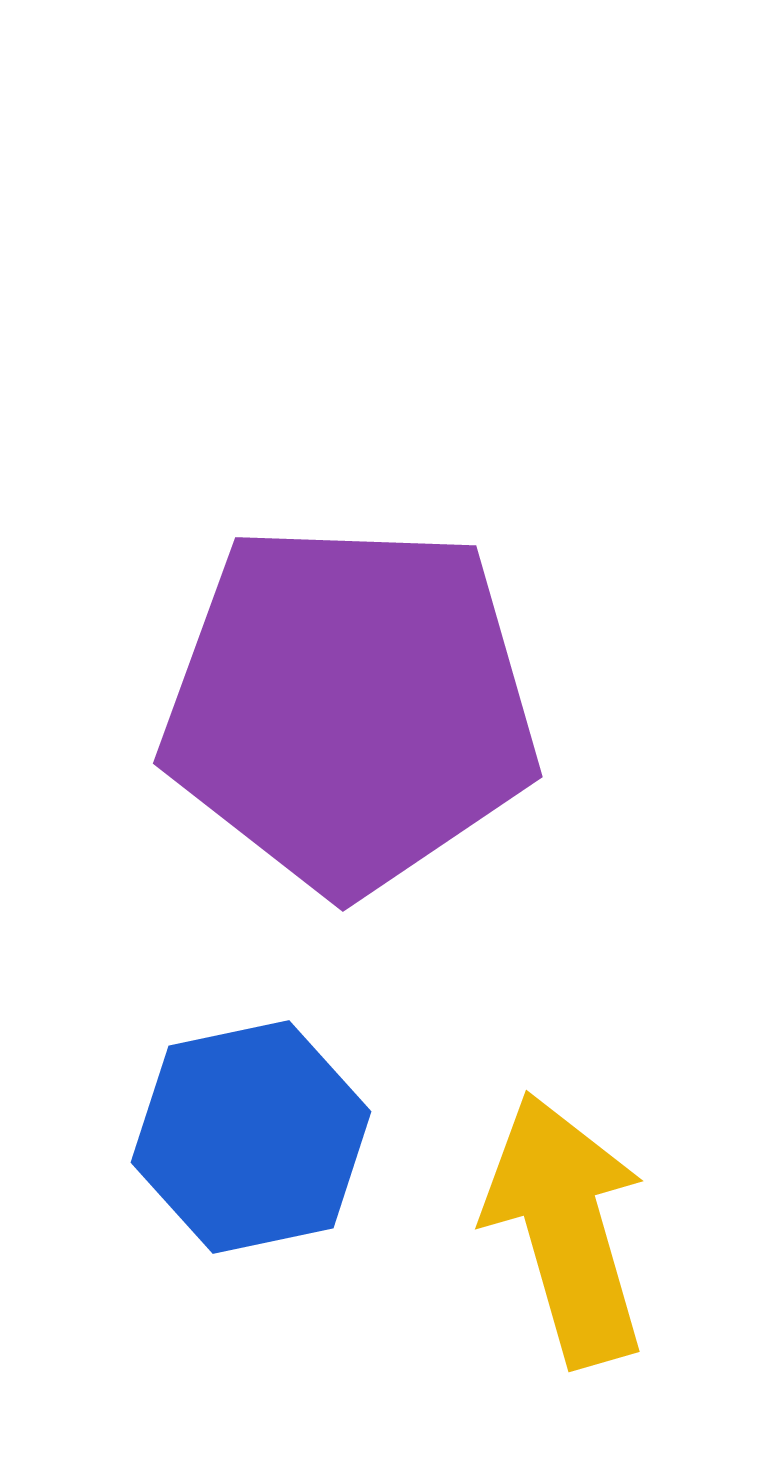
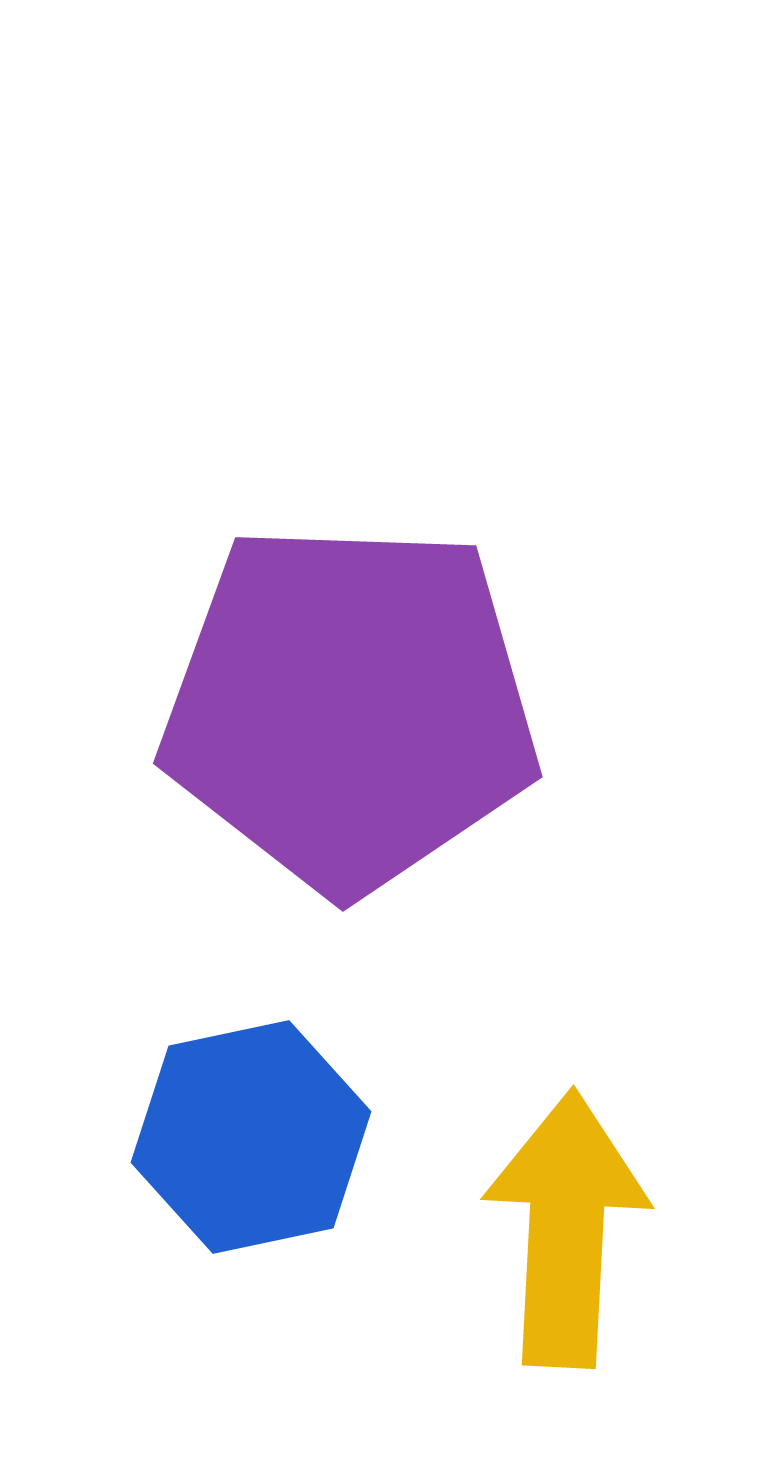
yellow arrow: rotated 19 degrees clockwise
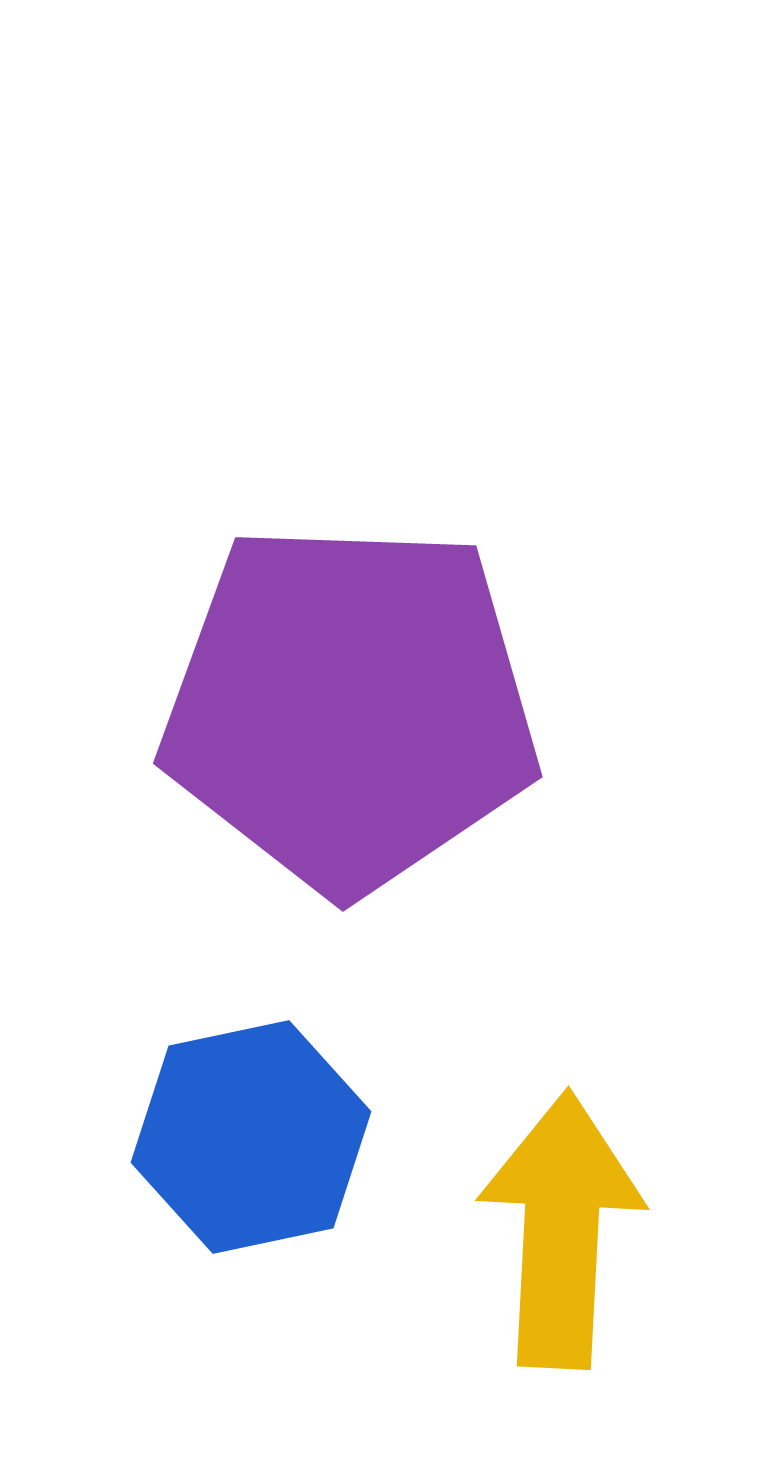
yellow arrow: moved 5 px left, 1 px down
